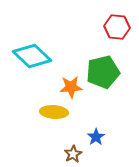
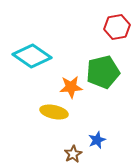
red hexagon: rotated 15 degrees counterclockwise
cyan diamond: rotated 9 degrees counterclockwise
yellow ellipse: rotated 8 degrees clockwise
blue star: moved 1 px right, 3 px down; rotated 12 degrees clockwise
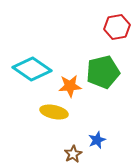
cyan diamond: moved 13 px down
orange star: moved 1 px left, 1 px up
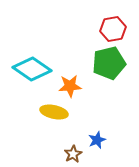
red hexagon: moved 4 px left, 2 px down
green pentagon: moved 6 px right, 9 px up
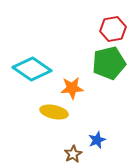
orange star: moved 2 px right, 2 px down
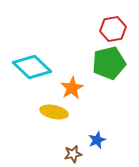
cyan diamond: moved 2 px up; rotated 9 degrees clockwise
orange star: rotated 25 degrees counterclockwise
brown star: rotated 18 degrees clockwise
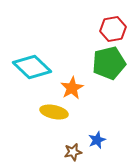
brown star: moved 2 px up
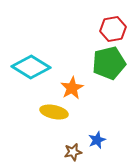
cyan diamond: moved 1 px left; rotated 12 degrees counterclockwise
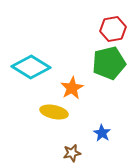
blue star: moved 5 px right, 7 px up; rotated 18 degrees counterclockwise
brown star: moved 1 px left, 1 px down
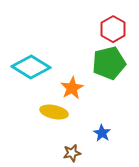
red hexagon: rotated 20 degrees counterclockwise
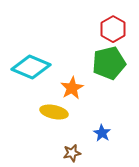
cyan diamond: rotated 9 degrees counterclockwise
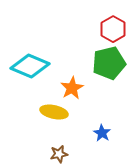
cyan diamond: moved 1 px left, 1 px up
brown star: moved 13 px left, 1 px down
